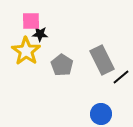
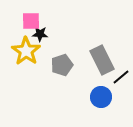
gray pentagon: rotated 20 degrees clockwise
blue circle: moved 17 px up
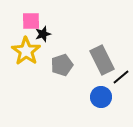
black star: moved 3 px right; rotated 21 degrees counterclockwise
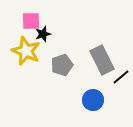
yellow star: rotated 12 degrees counterclockwise
blue circle: moved 8 px left, 3 px down
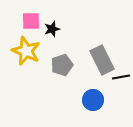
black star: moved 9 px right, 5 px up
black line: rotated 30 degrees clockwise
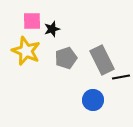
pink square: moved 1 px right
gray pentagon: moved 4 px right, 7 px up
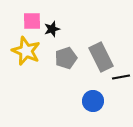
gray rectangle: moved 1 px left, 3 px up
blue circle: moved 1 px down
